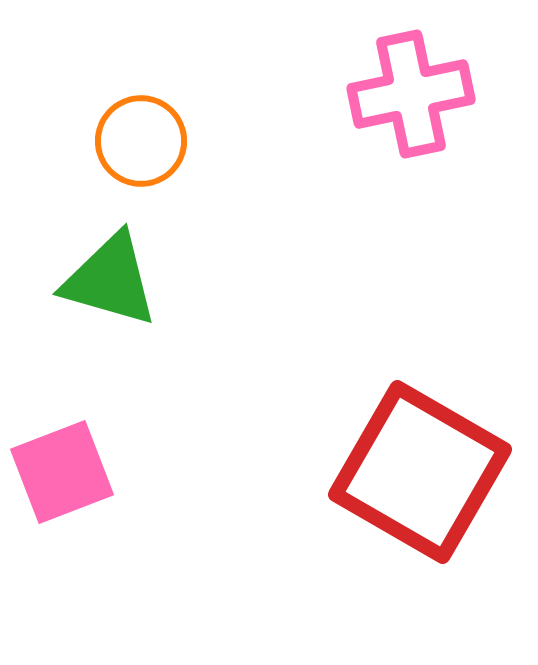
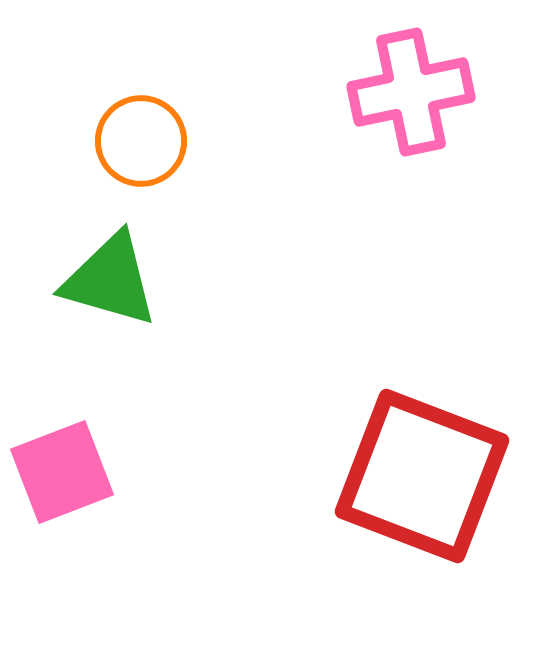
pink cross: moved 2 px up
red square: moved 2 px right, 4 px down; rotated 9 degrees counterclockwise
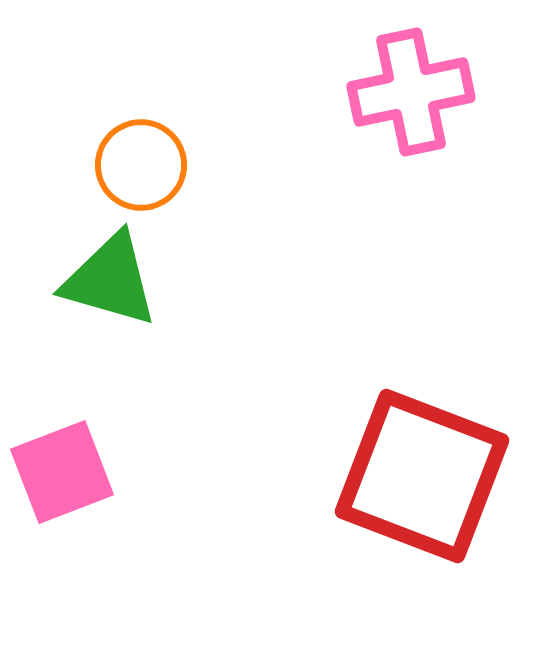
orange circle: moved 24 px down
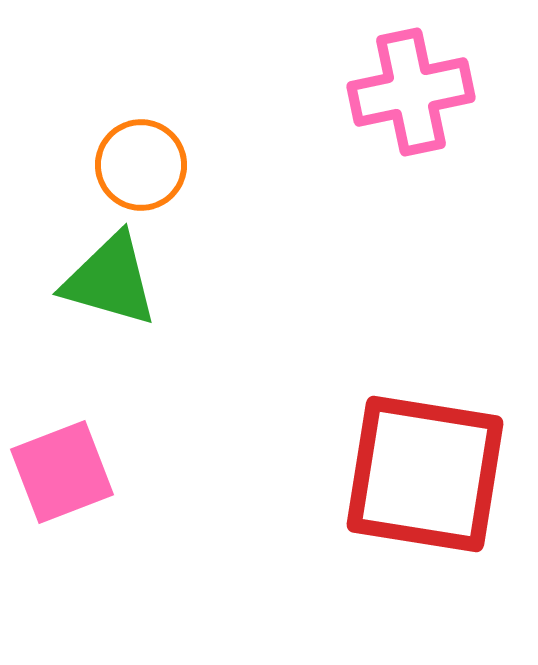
red square: moved 3 px right, 2 px up; rotated 12 degrees counterclockwise
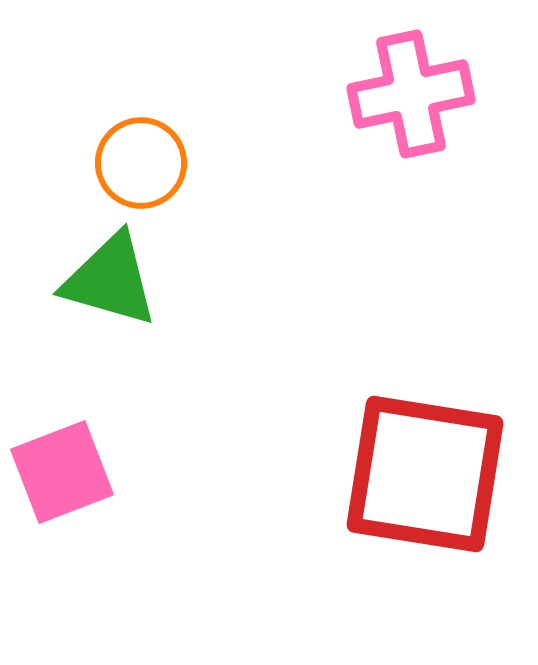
pink cross: moved 2 px down
orange circle: moved 2 px up
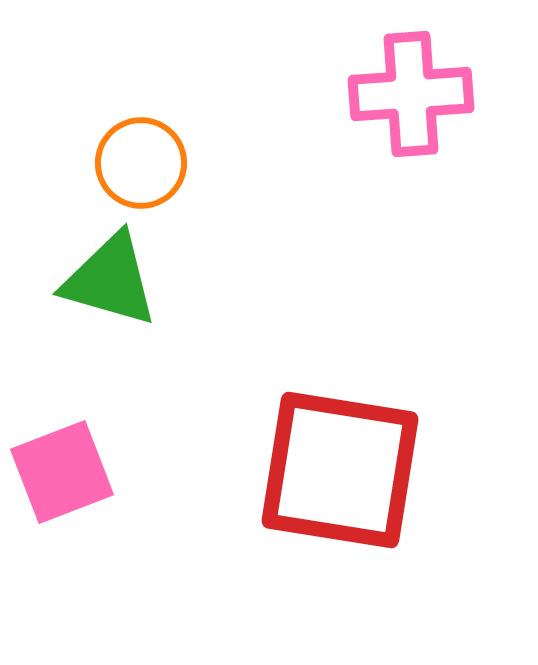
pink cross: rotated 8 degrees clockwise
red square: moved 85 px left, 4 px up
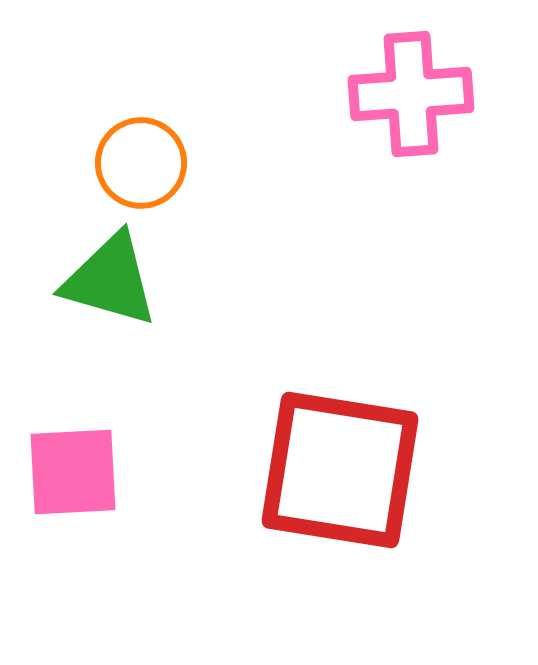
pink square: moved 11 px right; rotated 18 degrees clockwise
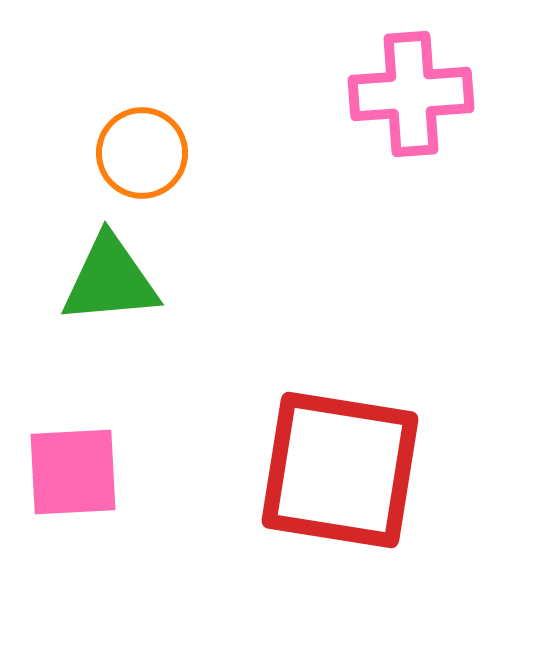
orange circle: moved 1 px right, 10 px up
green triangle: rotated 21 degrees counterclockwise
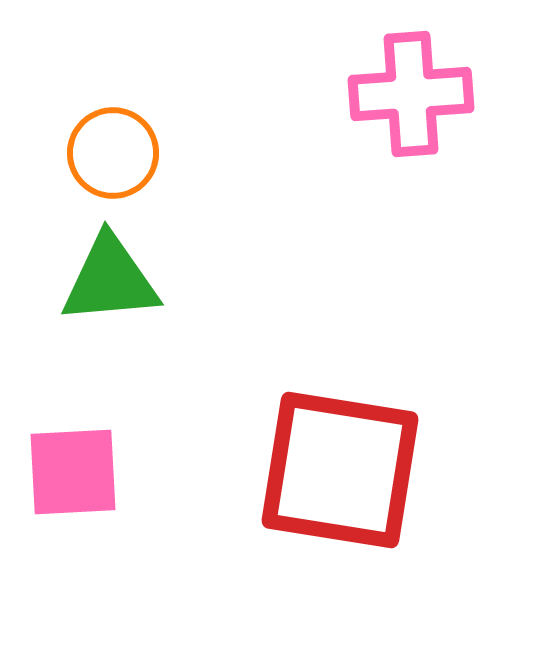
orange circle: moved 29 px left
